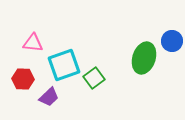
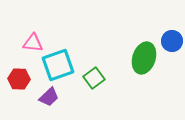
cyan square: moved 6 px left
red hexagon: moved 4 px left
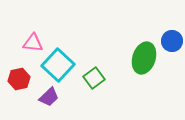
cyan square: rotated 28 degrees counterclockwise
red hexagon: rotated 15 degrees counterclockwise
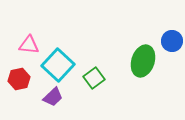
pink triangle: moved 4 px left, 2 px down
green ellipse: moved 1 px left, 3 px down
purple trapezoid: moved 4 px right
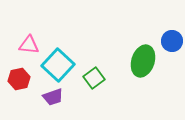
purple trapezoid: rotated 25 degrees clockwise
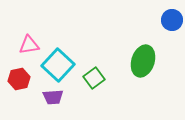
blue circle: moved 21 px up
pink triangle: rotated 15 degrees counterclockwise
purple trapezoid: rotated 15 degrees clockwise
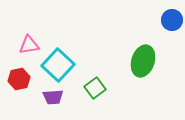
green square: moved 1 px right, 10 px down
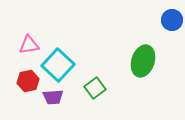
red hexagon: moved 9 px right, 2 px down
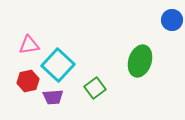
green ellipse: moved 3 px left
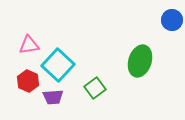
red hexagon: rotated 25 degrees counterclockwise
